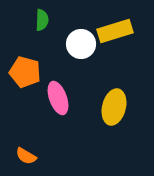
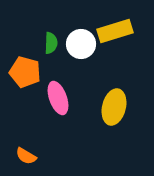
green semicircle: moved 9 px right, 23 px down
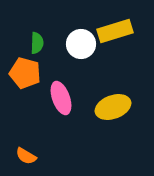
green semicircle: moved 14 px left
orange pentagon: moved 1 px down
pink ellipse: moved 3 px right
yellow ellipse: moved 1 px left; rotated 56 degrees clockwise
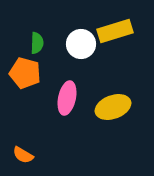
pink ellipse: moved 6 px right; rotated 32 degrees clockwise
orange semicircle: moved 3 px left, 1 px up
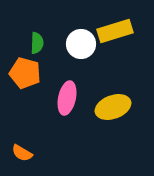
orange semicircle: moved 1 px left, 2 px up
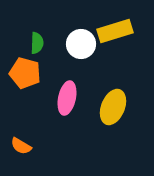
yellow ellipse: rotated 48 degrees counterclockwise
orange semicircle: moved 1 px left, 7 px up
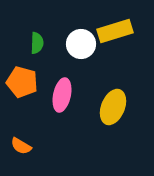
orange pentagon: moved 3 px left, 9 px down
pink ellipse: moved 5 px left, 3 px up
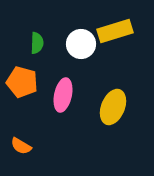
pink ellipse: moved 1 px right
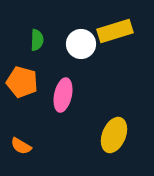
green semicircle: moved 3 px up
yellow ellipse: moved 1 px right, 28 px down
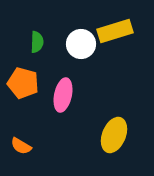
green semicircle: moved 2 px down
orange pentagon: moved 1 px right, 1 px down
